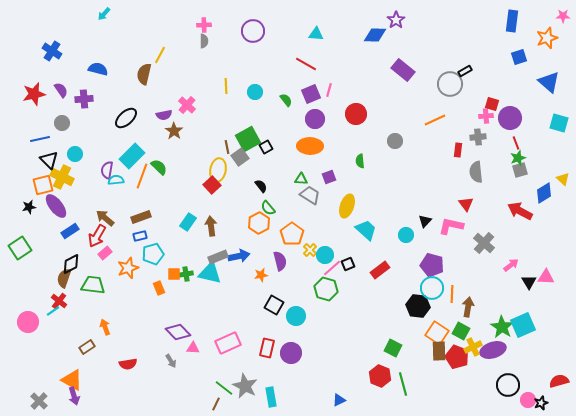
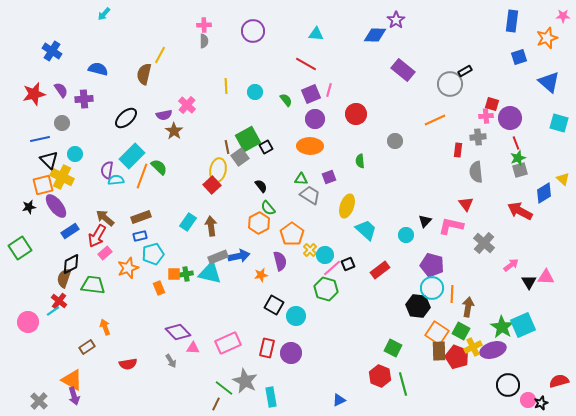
gray star at (245, 386): moved 5 px up
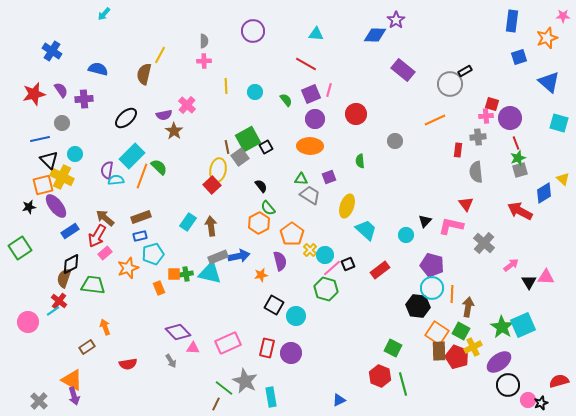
pink cross at (204, 25): moved 36 px down
purple ellipse at (493, 350): moved 6 px right, 12 px down; rotated 20 degrees counterclockwise
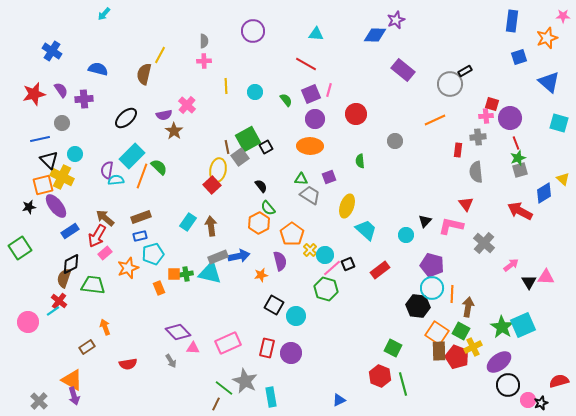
purple star at (396, 20): rotated 12 degrees clockwise
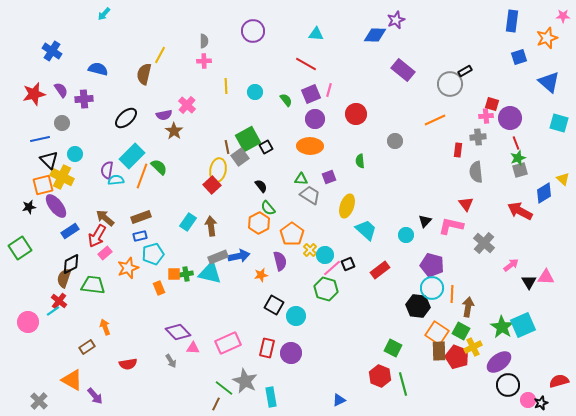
purple arrow at (74, 396): moved 21 px right; rotated 24 degrees counterclockwise
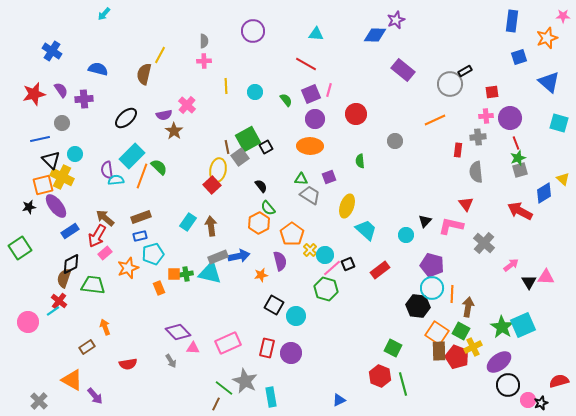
red square at (492, 104): moved 12 px up; rotated 24 degrees counterclockwise
black triangle at (49, 160): moved 2 px right
purple semicircle at (107, 170): rotated 18 degrees counterclockwise
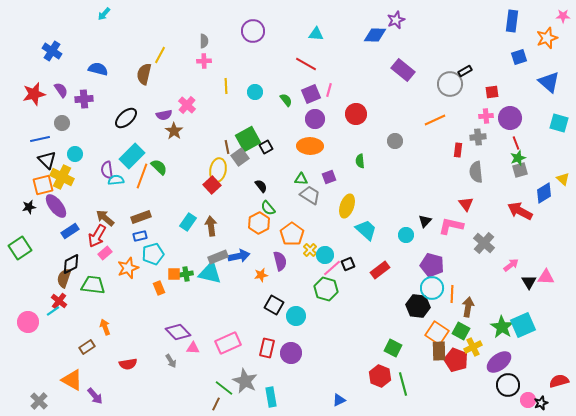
black triangle at (51, 160): moved 4 px left
red pentagon at (457, 357): moved 1 px left, 3 px down
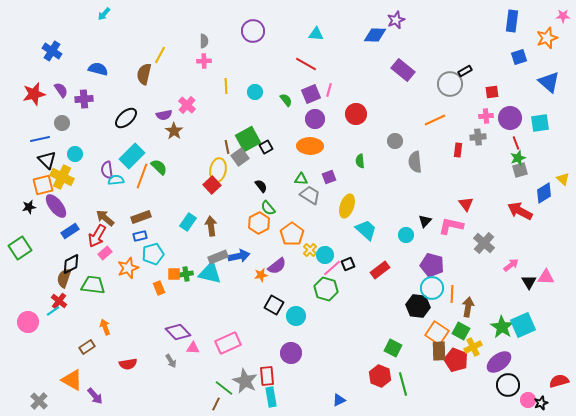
cyan square at (559, 123): moved 19 px left; rotated 24 degrees counterclockwise
gray semicircle at (476, 172): moved 61 px left, 10 px up
purple semicircle at (280, 261): moved 3 px left, 5 px down; rotated 66 degrees clockwise
red rectangle at (267, 348): moved 28 px down; rotated 18 degrees counterclockwise
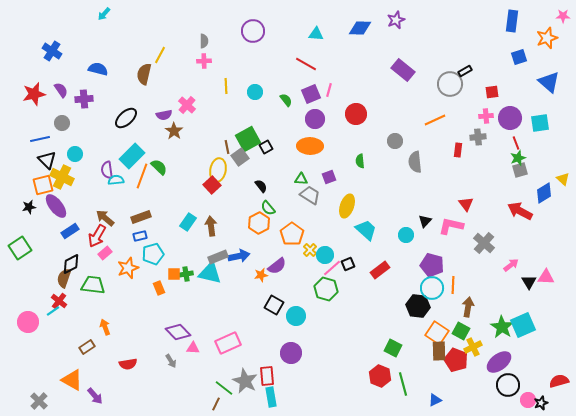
blue diamond at (375, 35): moved 15 px left, 7 px up
orange line at (452, 294): moved 1 px right, 9 px up
blue triangle at (339, 400): moved 96 px right
